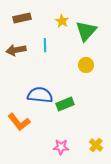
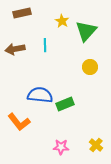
brown rectangle: moved 5 px up
brown arrow: moved 1 px left, 1 px up
yellow circle: moved 4 px right, 2 px down
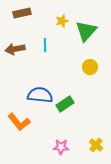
yellow star: rotated 24 degrees clockwise
green rectangle: rotated 12 degrees counterclockwise
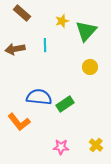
brown rectangle: rotated 54 degrees clockwise
blue semicircle: moved 1 px left, 2 px down
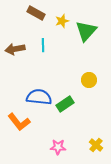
brown rectangle: moved 14 px right; rotated 12 degrees counterclockwise
cyan line: moved 2 px left
yellow circle: moved 1 px left, 13 px down
pink star: moved 3 px left
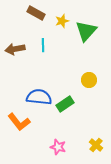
pink star: rotated 14 degrees clockwise
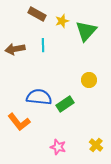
brown rectangle: moved 1 px right, 1 px down
